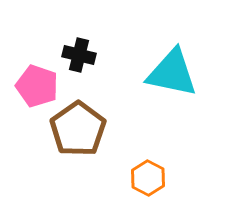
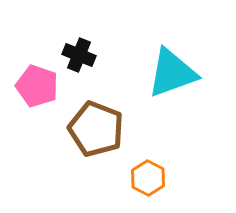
black cross: rotated 8 degrees clockwise
cyan triangle: rotated 32 degrees counterclockwise
brown pentagon: moved 18 px right; rotated 16 degrees counterclockwise
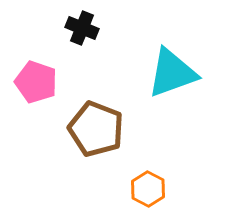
black cross: moved 3 px right, 27 px up
pink pentagon: moved 1 px left, 4 px up
orange hexagon: moved 11 px down
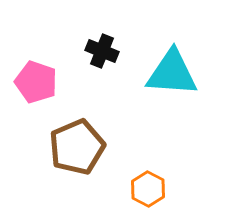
black cross: moved 20 px right, 23 px down
cyan triangle: rotated 24 degrees clockwise
brown pentagon: moved 19 px left, 18 px down; rotated 28 degrees clockwise
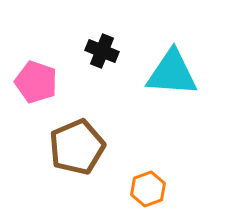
orange hexagon: rotated 12 degrees clockwise
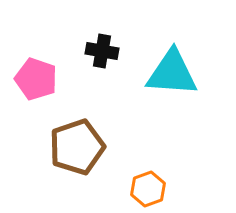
black cross: rotated 12 degrees counterclockwise
pink pentagon: moved 3 px up
brown pentagon: rotated 4 degrees clockwise
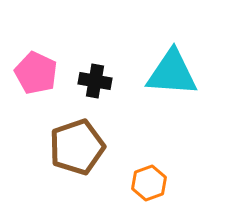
black cross: moved 7 px left, 30 px down
pink pentagon: moved 6 px up; rotated 6 degrees clockwise
orange hexagon: moved 1 px right, 6 px up
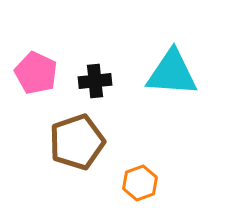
black cross: rotated 16 degrees counterclockwise
brown pentagon: moved 5 px up
orange hexagon: moved 9 px left
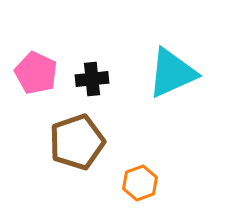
cyan triangle: rotated 28 degrees counterclockwise
black cross: moved 3 px left, 2 px up
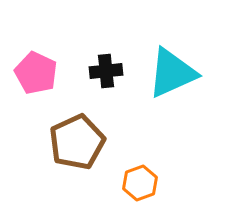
black cross: moved 14 px right, 8 px up
brown pentagon: rotated 6 degrees counterclockwise
